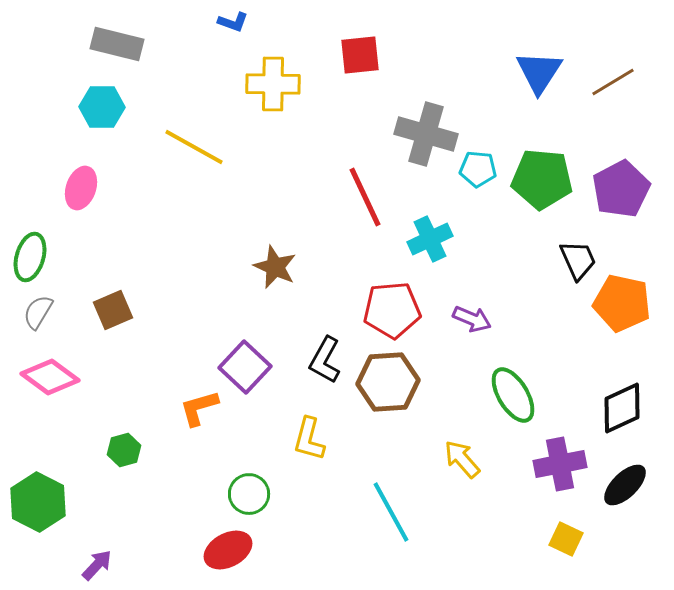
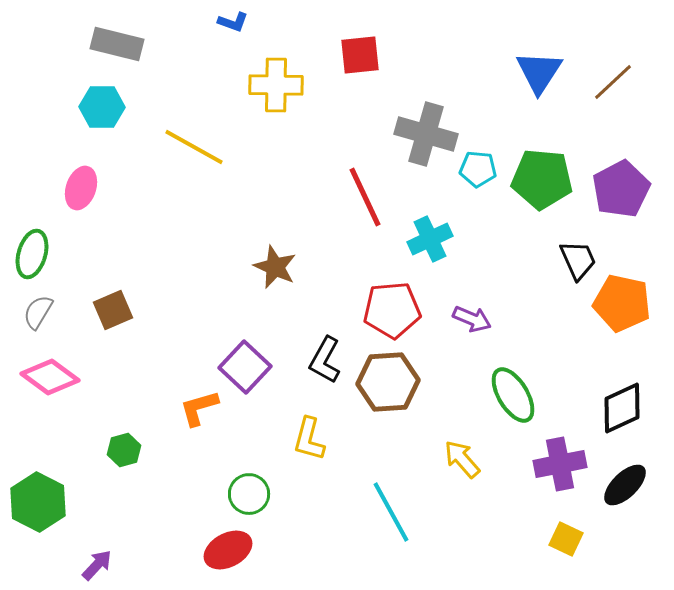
brown line at (613, 82): rotated 12 degrees counterclockwise
yellow cross at (273, 84): moved 3 px right, 1 px down
green ellipse at (30, 257): moved 2 px right, 3 px up
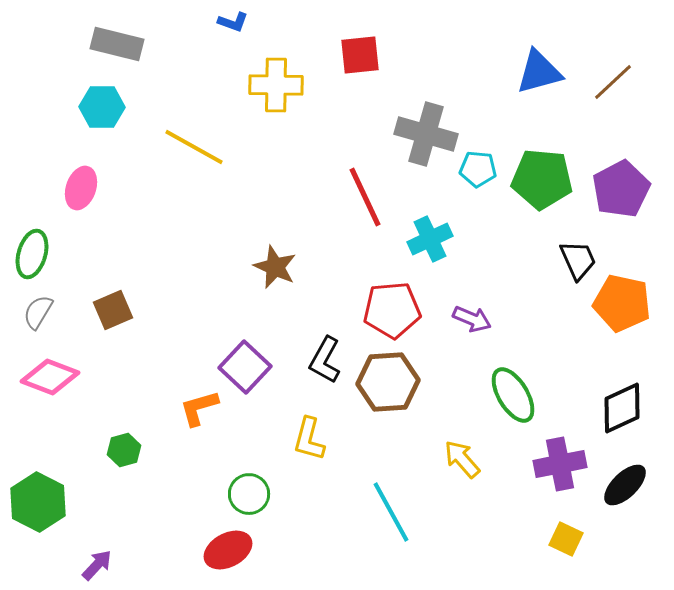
blue triangle at (539, 72): rotated 42 degrees clockwise
pink diamond at (50, 377): rotated 16 degrees counterclockwise
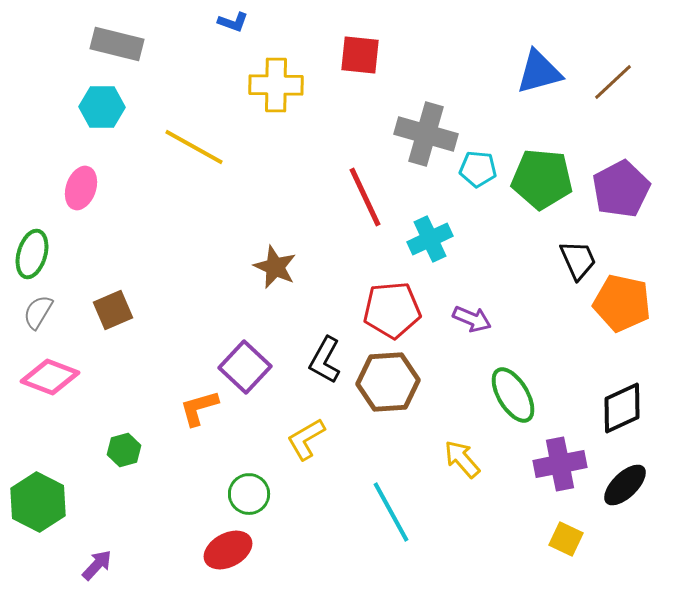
red square at (360, 55): rotated 12 degrees clockwise
yellow L-shape at (309, 439): moved 3 px left; rotated 45 degrees clockwise
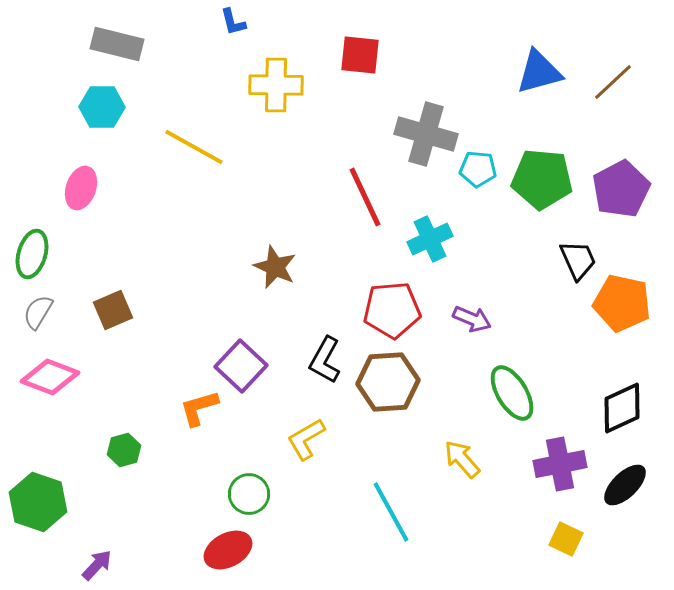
blue L-shape at (233, 22): rotated 56 degrees clockwise
purple square at (245, 367): moved 4 px left, 1 px up
green ellipse at (513, 395): moved 1 px left, 2 px up
green hexagon at (38, 502): rotated 8 degrees counterclockwise
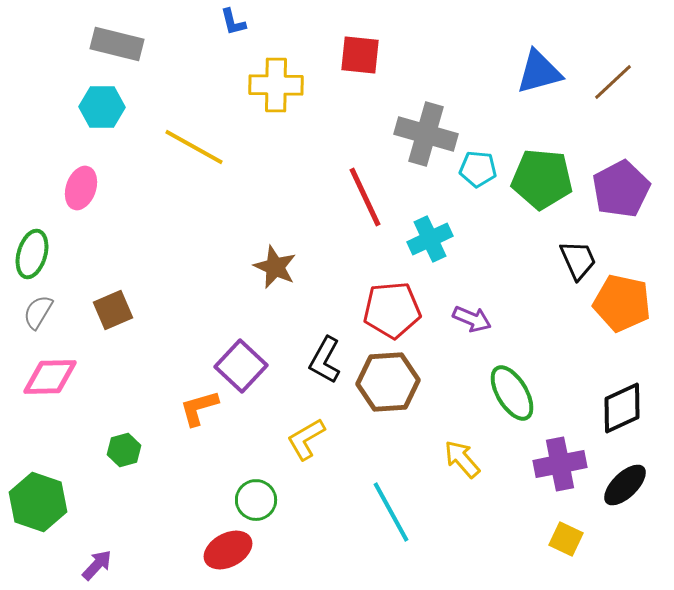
pink diamond at (50, 377): rotated 22 degrees counterclockwise
green circle at (249, 494): moved 7 px right, 6 px down
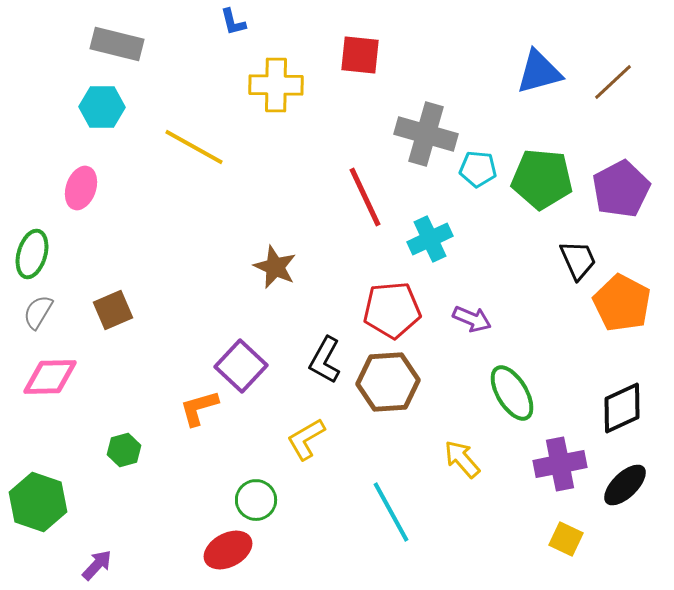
orange pentagon at (622, 303): rotated 16 degrees clockwise
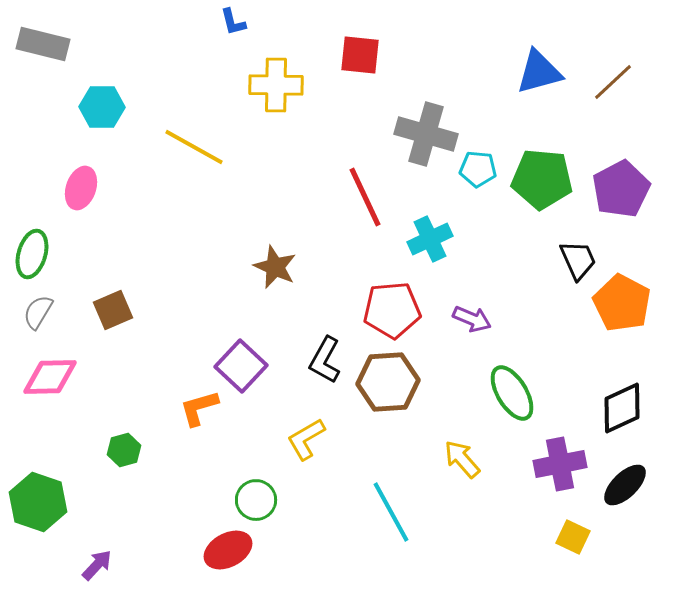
gray rectangle at (117, 44): moved 74 px left
yellow square at (566, 539): moved 7 px right, 2 px up
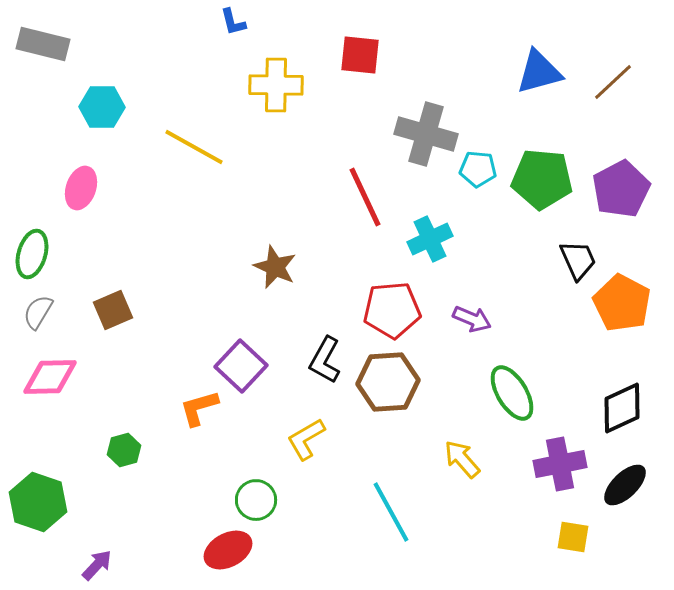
yellow square at (573, 537): rotated 16 degrees counterclockwise
